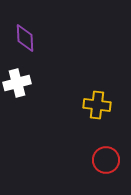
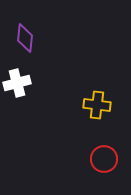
purple diamond: rotated 8 degrees clockwise
red circle: moved 2 px left, 1 px up
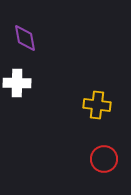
purple diamond: rotated 16 degrees counterclockwise
white cross: rotated 16 degrees clockwise
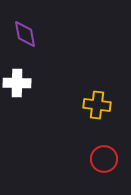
purple diamond: moved 4 px up
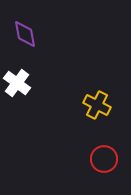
white cross: rotated 36 degrees clockwise
yellow cross: rotated 20 degrees clockwise
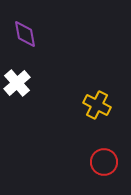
white cross: rotated 12 degrees clockwise
red circle: moved 3 px down
